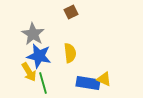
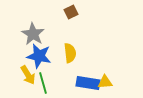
yellow arrow: moved 1 px left, 3 px down
yellow triangle: moved 1 px right, 3 px down; rotated 28 degrees counterclockwise
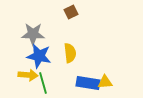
gray star: rotated 30 degrees counterclockwise
yellow arrow: rotated 54 degrees counterclockwise
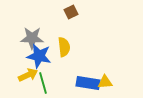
gray star: moved 1 px left, 4 px down
yellow semicircle: moved 6 px left, 6 px up
yellow arrow: rotated 30 degrees counterclockwise
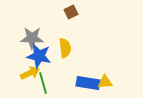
yellow semicircle: moved 1 px right, 1 px down
yellow arrow: moved 2 px right, 2 px up
